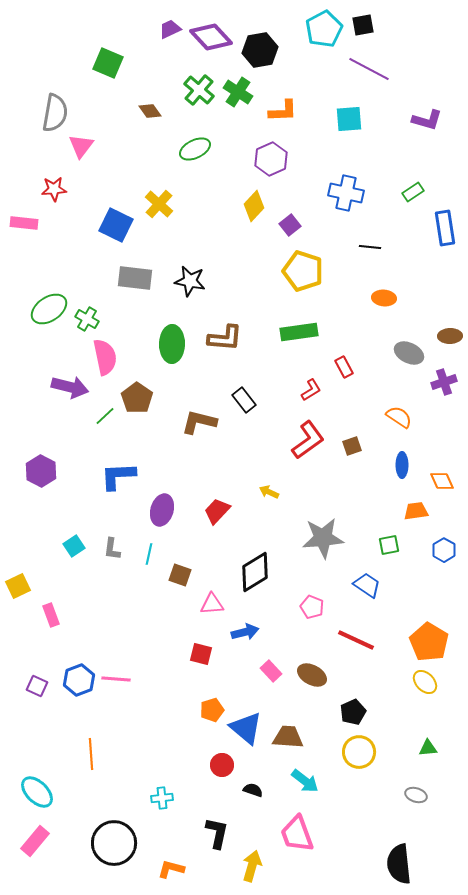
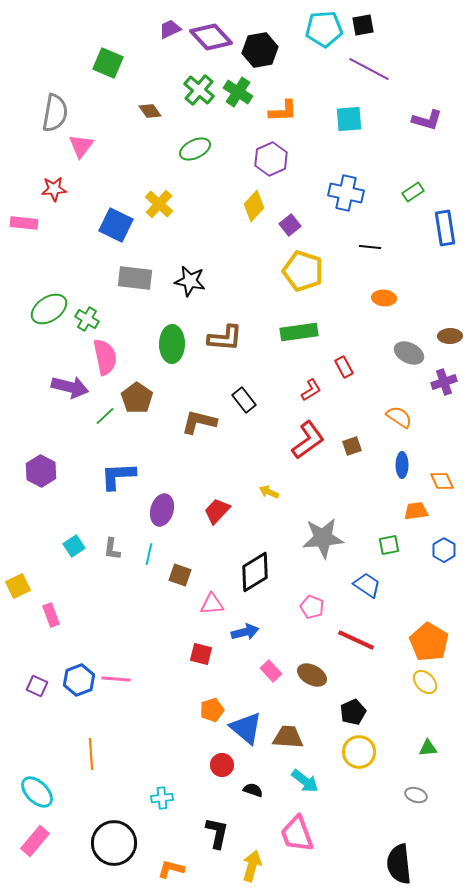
cyan pentagon at (324, 29): rotated 24 degrees clockwise
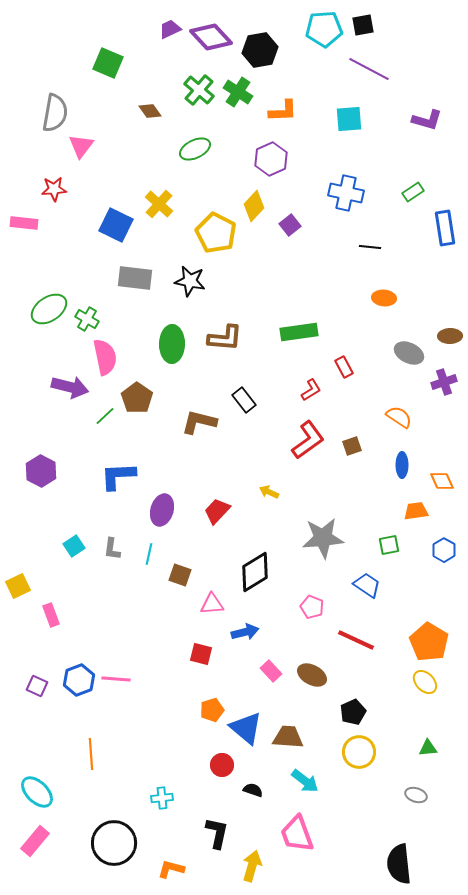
yellow pentagon at (303, 271): moved 87 px left, 38 px up; rotated 9 degrees clockwise
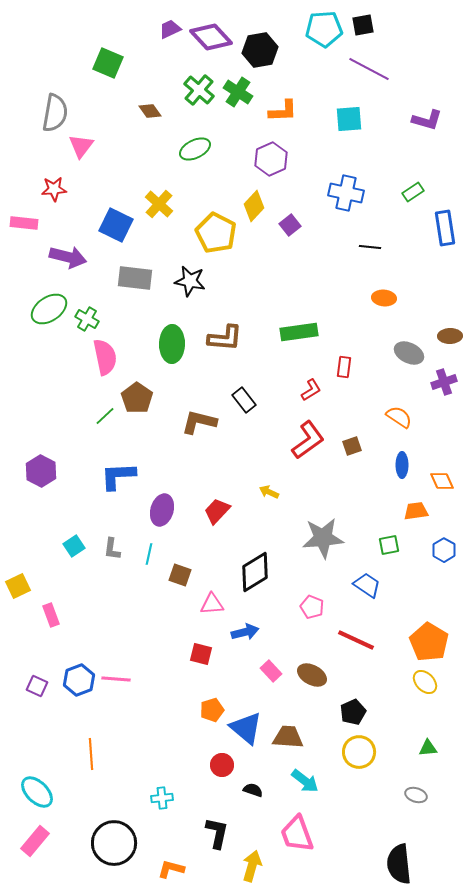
red rectangle at (344, 367): rotated 35 degrees clockwise
purple arrow at (70, 387): moved 2 px left, 130 px up
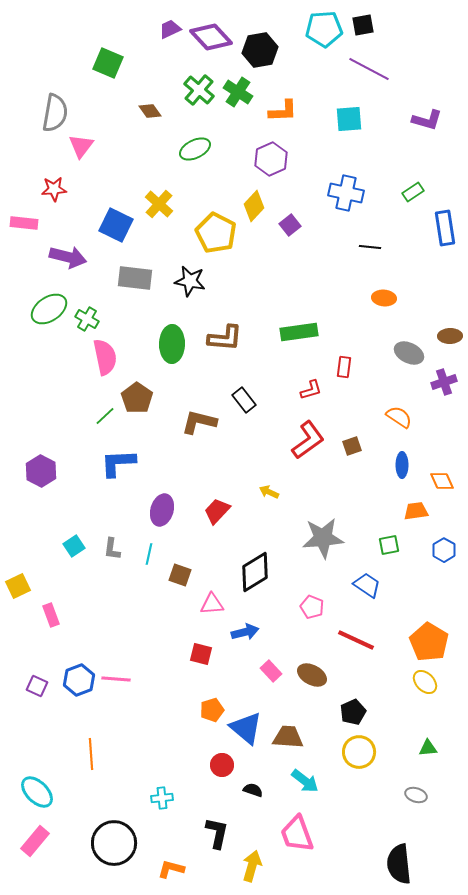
red L-shape at (311, 390): rotated 15 degrees clockwise
blue L-shape at (118, 476): moved 13 px up
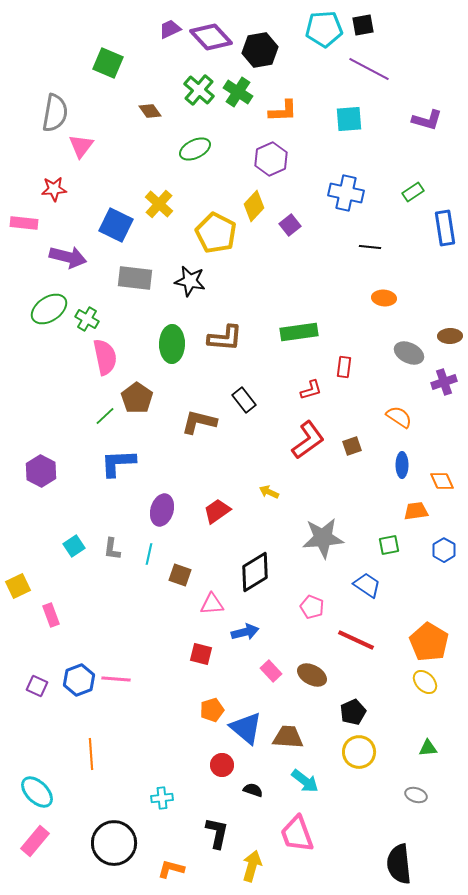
red trapezoid at (217, 511): rotated 12 degrees clockwise
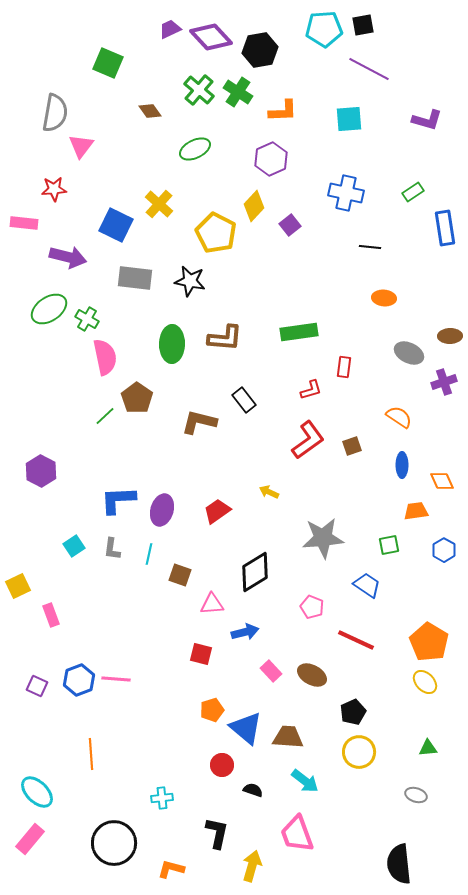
blue L-shape at (118, 463): moved 37 px down
pink rectangle at (35, 841): moved 5 px left, 2 px up
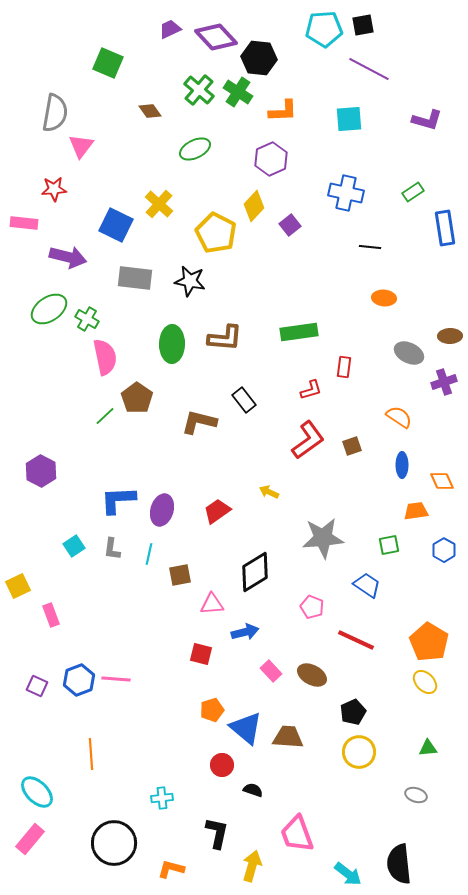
purple diamond at (211, 37): moved 5 px right
black hexagon at (260, 50): moved 1 px left, 8 px down; rotated 16 degrees clockwise
brown square at (180, 575): rotated 30 degrees counterclockwise
cyan arrow at (305, 781): moved 43 px right, 93 px down
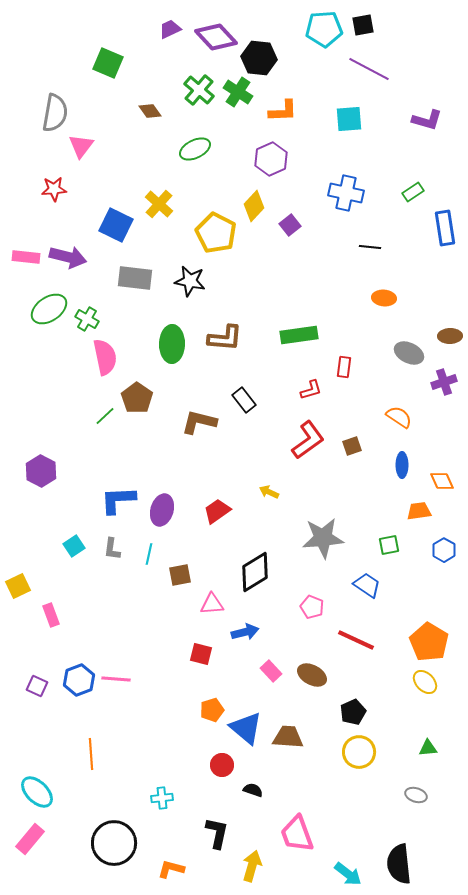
pink rectangle at (24, 223): moved 2 px right, 34 px down
green rectangle at (299, 332): moved 3 px down
orange trapezoid at (416, 511): moved 3 px right
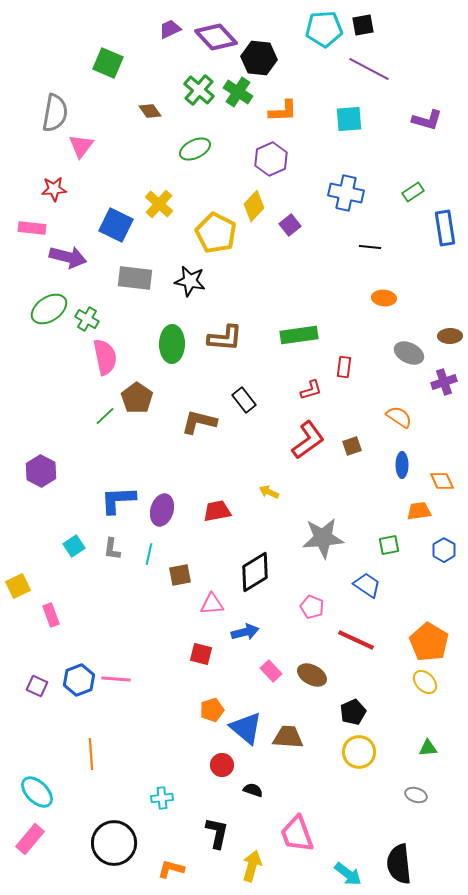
pink rectangle at (26, 257): moved 6 px right, 29 px up
red trapezoid at (217, 511): rotated 24 degrees clockwise
